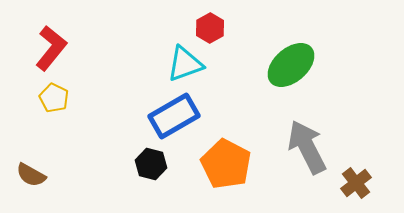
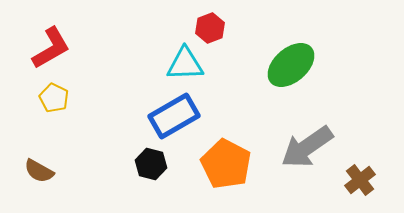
red hexagon: rotated 8 degrees clockwise
red L-shape: rotated 21 degrees clockwise
cyan triangle: rotated 18 degrees clockwise
gray arrow: rotated 98 degrees counterclockwise
brown semicircle: moved 8 px right, 4 px up
brown cross: moved 4 px right, 3 px up
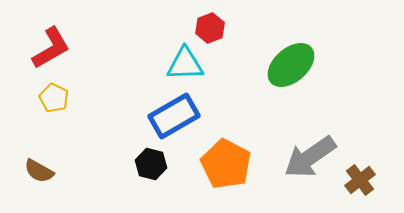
gray arrow: moved 3 px right, 10 px down
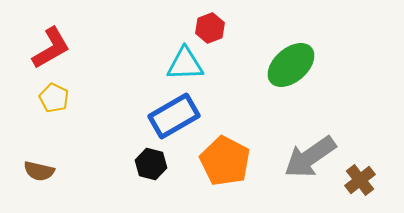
orange pentagon: moved 1 px left, 3 px up
brown semicircle: rotated 16 degrees counterclockwise
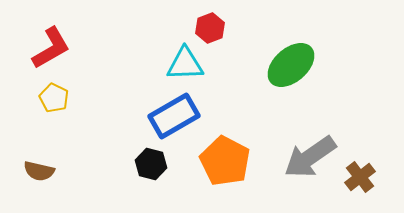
brown cross: moved 3 px up
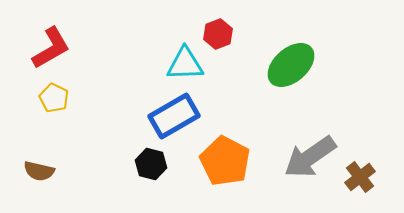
red hexagon: moved 8 px right, 6 px down
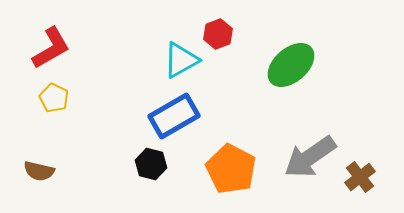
cyan triangle: moved 4 px left, 4 px up; rotated 27 degrees counterclockwise
orange pentagon: moved 6 px right, 8 px down
